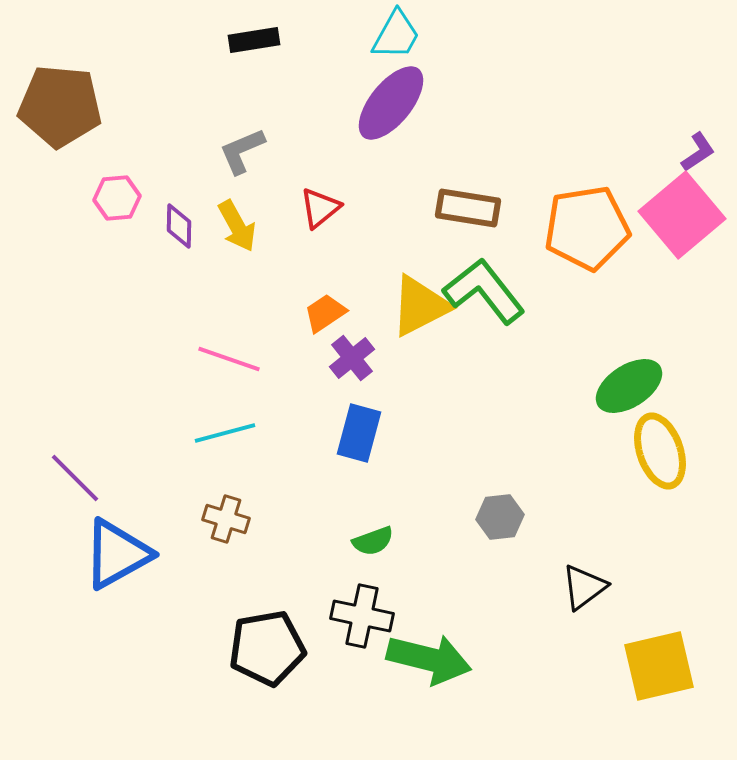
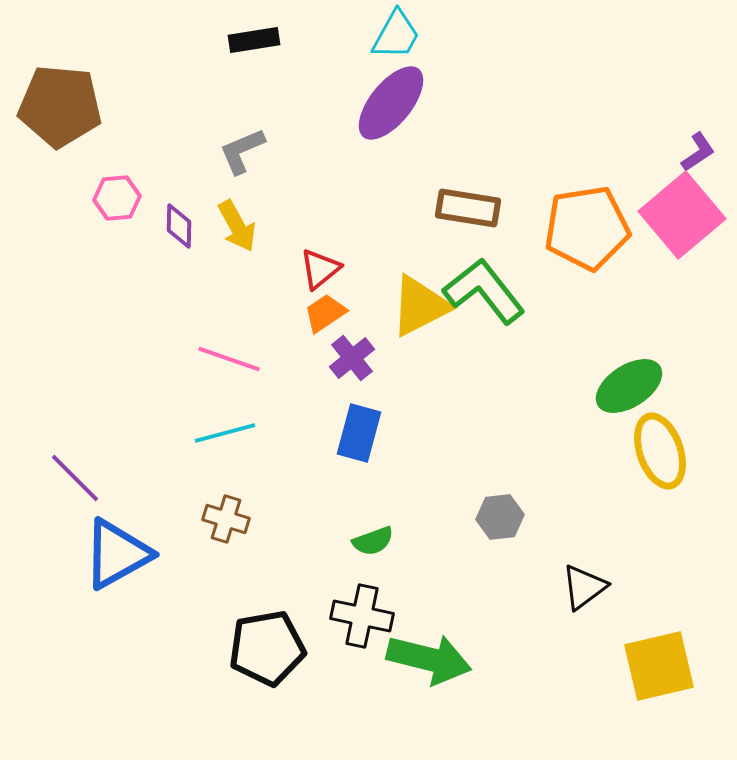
red triangle: moved 61 px down
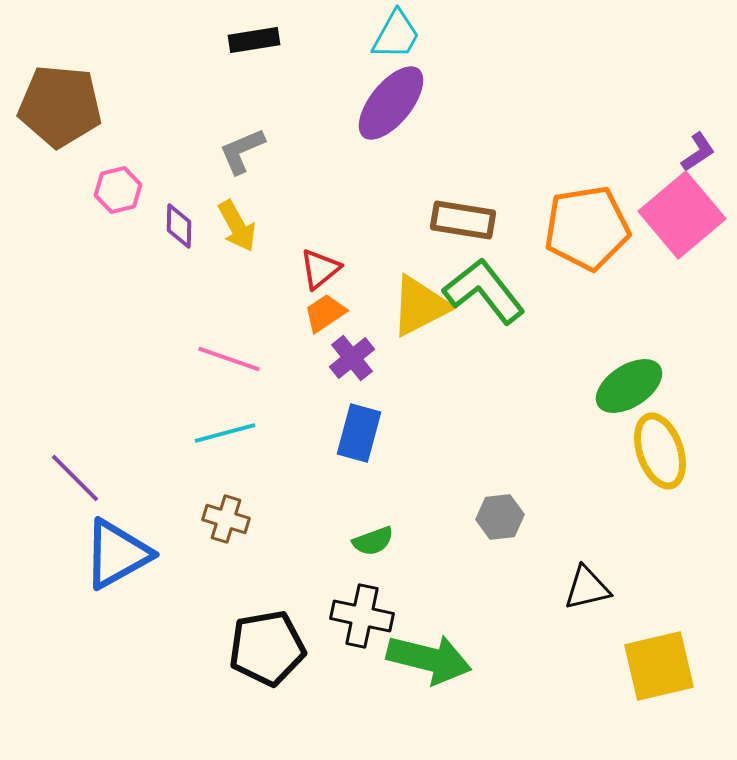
pink hexagon: moved 1 px right, 8 px up; rotated 9 degrees counterclockwise
brown rectangle: moved 5 px left, 12 px down
black triangle: moved 3 px right, 1 px down; rotated 24 degrees clockwise
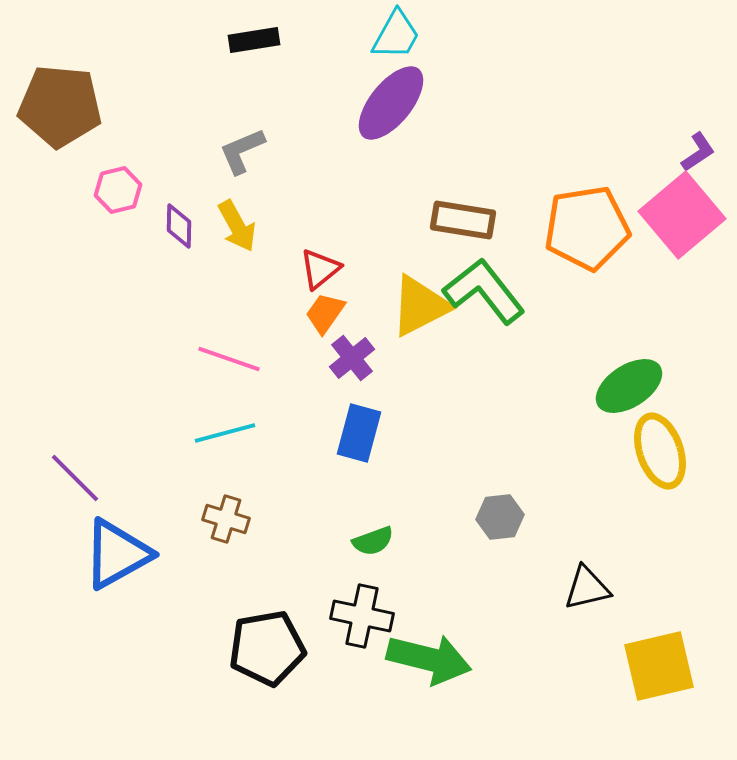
orange trapezoid: rotated 21 degrees counterclockwise
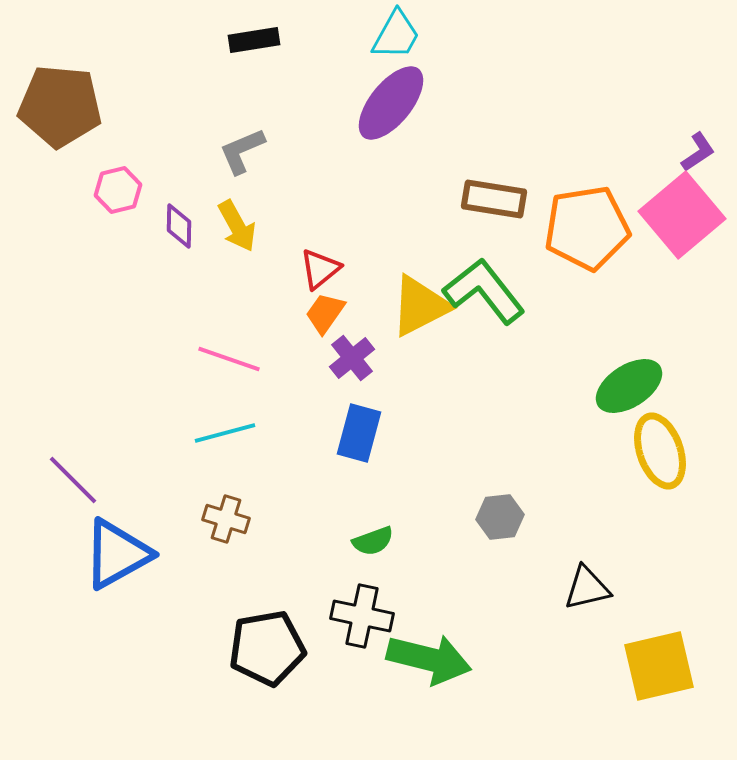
brown rectangle: moved 31 px right, 21 px up
purple line: moved 2 px left, 2 px down
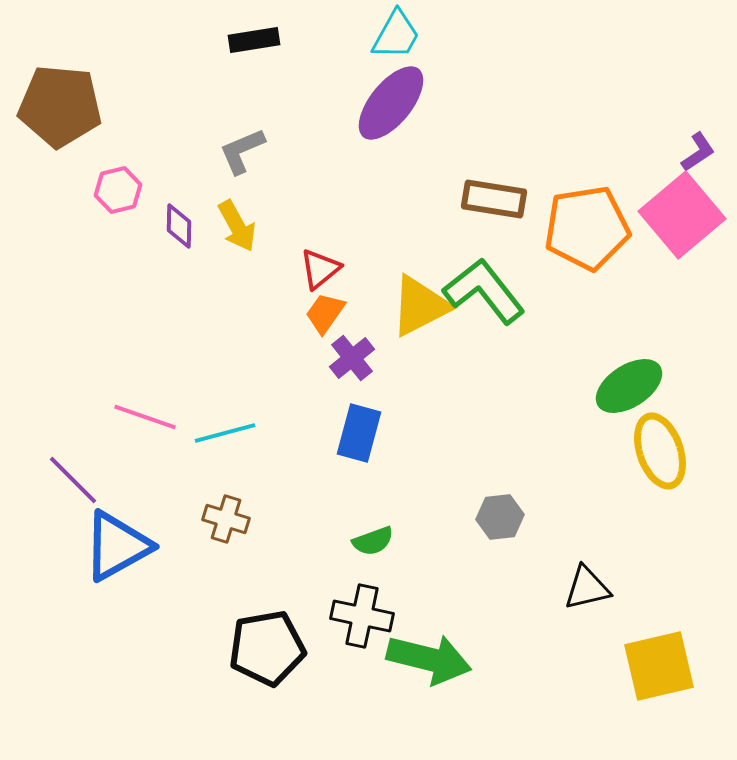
pink line: moved 84 px left, 58 px down
blue triangle: moved 8 px up
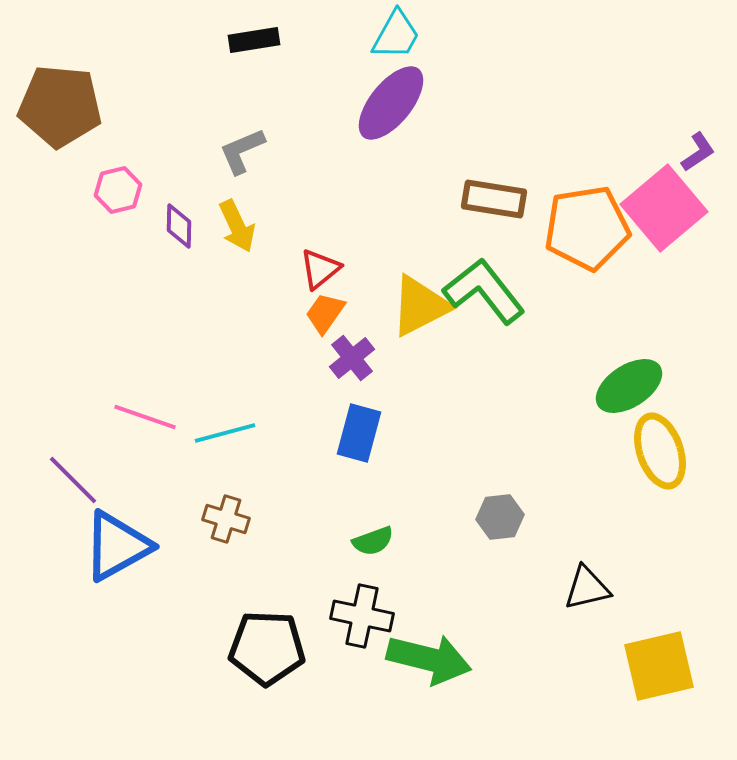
pink square: moved 18 px left, 7 px up
yellow arrow: rotated 4 degrees clockwise
black pentagon: rotated 12 degrees clockwise
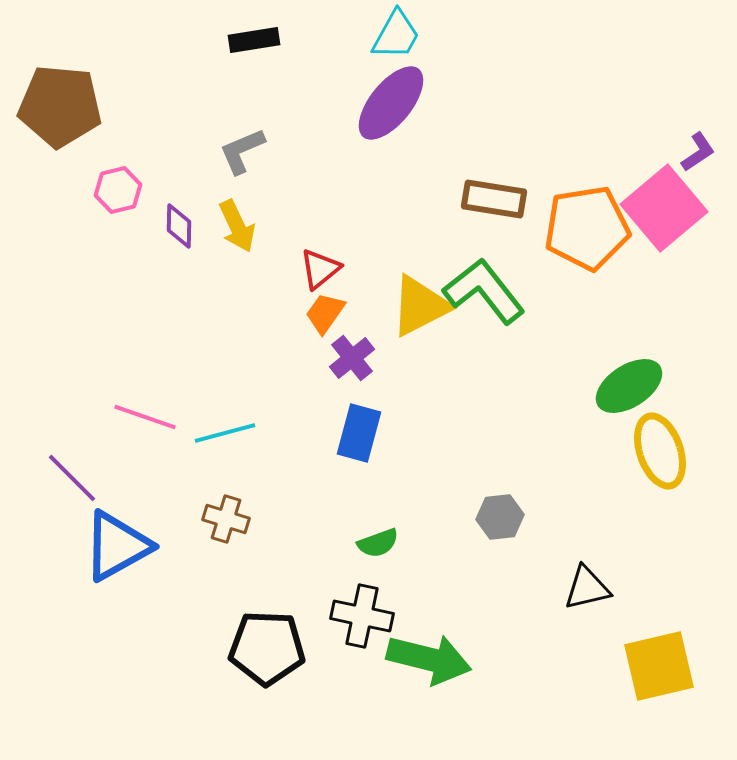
purple line: moved 1 px left, 2 px up
green semicircle: moved 5 px right, 2 px down
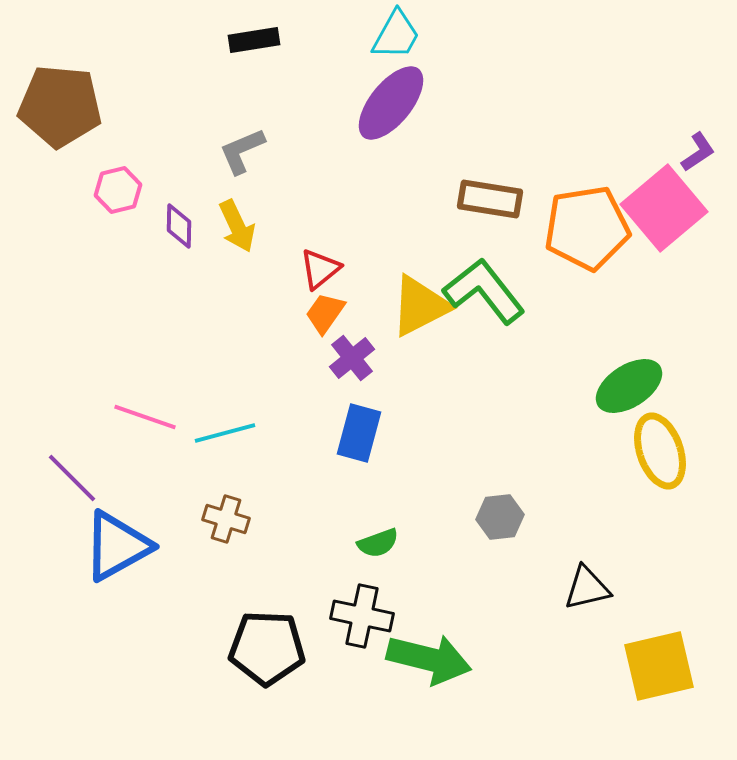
brown rectangle: moved 4 px left
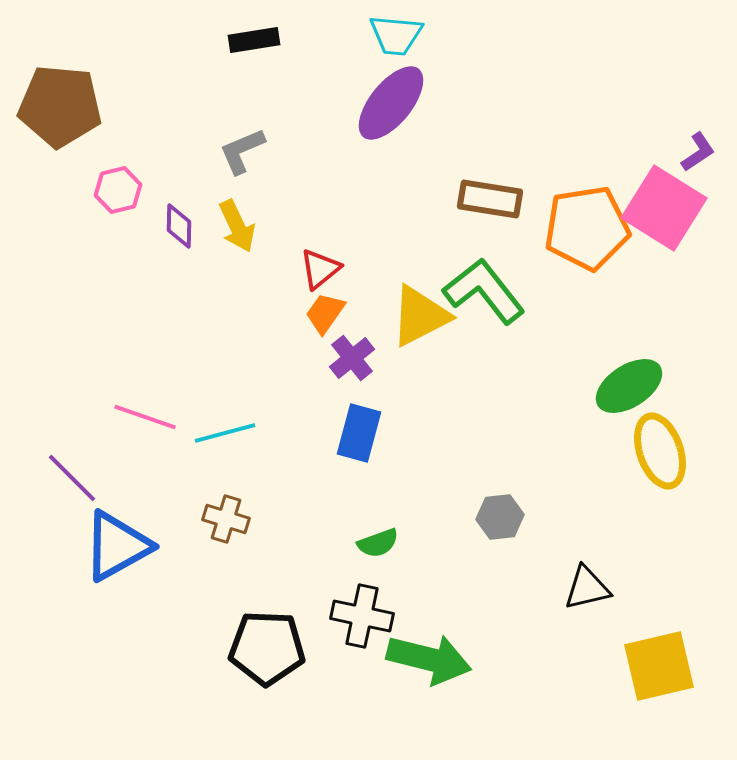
cyan trapezoid: rotated 66 degrees clockwise
pink square: rotated 18 degrees counterclockwise
yellow triangle: moved 10 px down
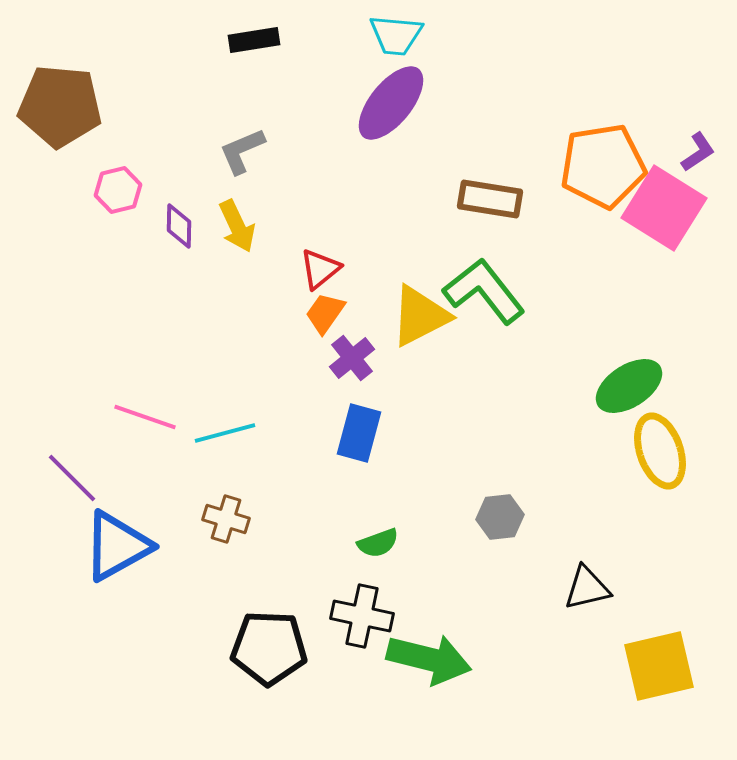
orange pentagon: moved 16 px right, 62 px up
black pentagon: moved 2 px right
